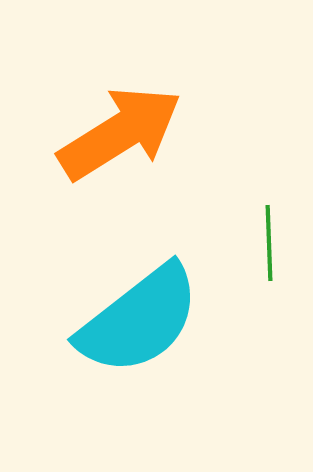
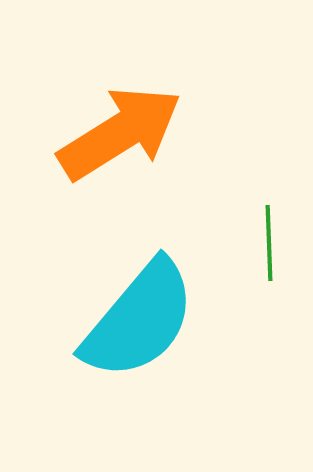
cyan semicircle: rotated 12 degrees counterclockwise
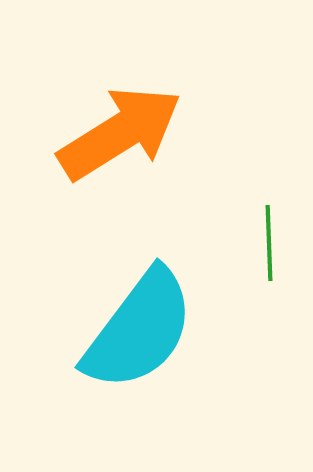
cyan semicircle: moved 10 px down; rotated 3 degrees counterclockwise
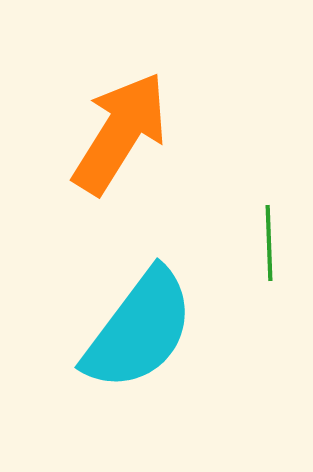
orange arrow: rotated 26 degrees counterclockwise
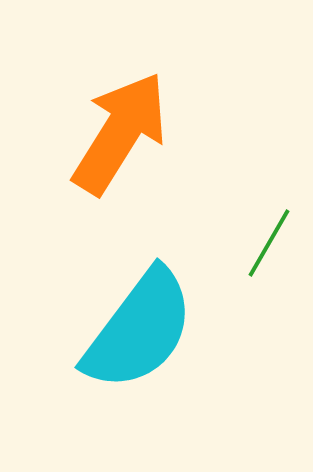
green line: rotated 32 degrees clockwise
